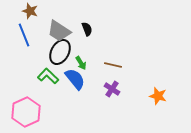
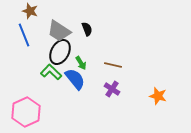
green L-shape: moved 3 px right, 4 px up
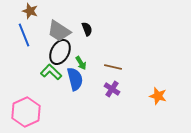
brown line: moved 2 px down
blue semicircle: rotated 25 degrees clockwise
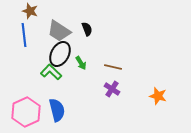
blue line: rotated 15 degrees clockwise
black ellipse: moved 2 px down
blue semicircle: moved 18 px left, 31 px down
